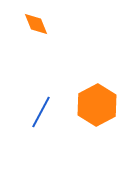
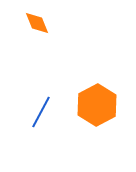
orange diamond: moved 1 px right, 1 px up
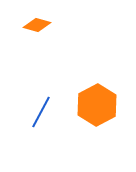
orange diamond: moved 2 px down; rotated 52 degrees counterclockwise
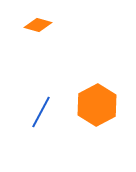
orange diamond: moved 1 px right
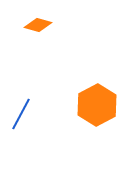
blue line: moved 20 px left, 2 px down
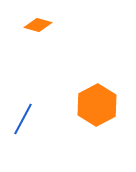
blue line: moved 2 px right, 5 px down
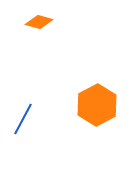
orange diamond: moved 1 px right, 3 px up
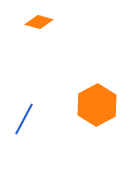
blue line: moved 1 px right
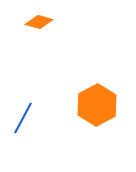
blue line: moved 1 px left, 1 px up
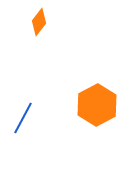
orange diamond: rotated 68 degrees counterclockwise
